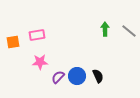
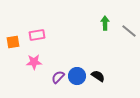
green arrow: moved 6 px up
pink star: moved 6 px left
black semicircle: rotated 32 degrees counterclockwise
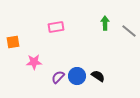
pink rectangle: moved 19 px right, 8 px up
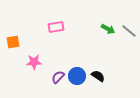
green arrow: moved 3 px right, 6 px down; rotated 120 degrees clockwise
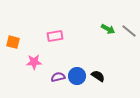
pink rectangle: moved 1 px left, 9 px down
orange square: rotated 24 degrees clockwise
purple semicircle: rotated 32 degrees clockwise
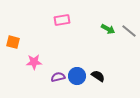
pink rectangle: moved 7 px right, 16 px up
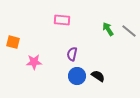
pink rectangle: rotated 14 degrees clockwise
green arrow: rotated 152 degrees counterclockwise
purple semicircle: moved 14 px right, 23 px up; rotated 64 degrees counterclockwise
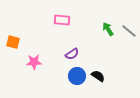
purple semicircle: rotated 136 degrees counterclockwise
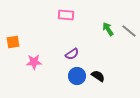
pink rectangle: moved 4 px right, 5 px up
orange square: rotated 24 degrees counterclockwise
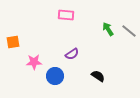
blue circle: moved 22 px left
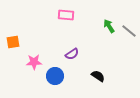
green arrow: moved 1 px right, 3 px up
